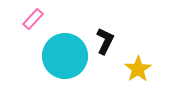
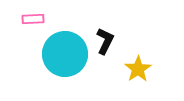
pink rectangle: rotated 45 degrees clockwise
cyan circle: moved 2 px up
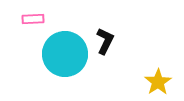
yellow star: moved 20 px right, 13 px down
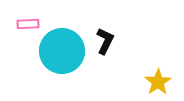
pink rectangle: moved 5 px left, 5 px down
cyan circle: moved 3 px left, 3 px up
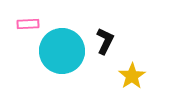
yellow star: moved 26 px left, 6 px up
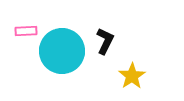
pink rectangle: moved 2 px left, 7 px down
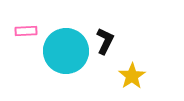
cyan circle: moved 4 px right
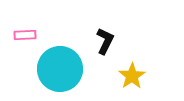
pink rectangle: moved 1 px left, 4 px down
cyan circle: moved 6 px left, 18 px down
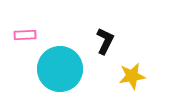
yellow star: rotated 24 degrees clockwise
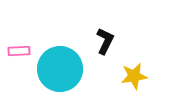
pink rectangle: moved 6 px left, 16 px down
yellow star: moved 2 px right
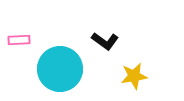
black L-shape: rotated 100 degrees clockwise
pink rectangle: moved 11 px up
